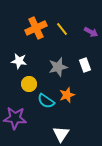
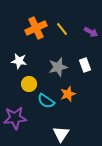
orange star: moved 1 px right, 1 px up
purple star: rotated 10 degrees counterclockwise
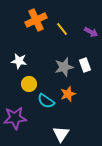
orange cross: moved 8 px up
gray star: moved 6 px right
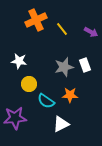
orange star: moved 2 px right, 1 px down; rotated 21 degrees clockwise
white triangle: moved 10 px up; rotated 30 degrees clockwise
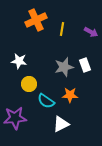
yellow line: rotated 48 degrees clockwise
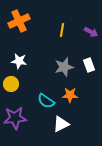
orange cross: moved 17 px left, 1 px down
yellow line: moved 1 px down
white rectangle: moved 4 px right
yellow circle: moved 18 px left
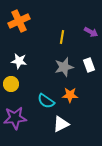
yellow line: moved 7 px down
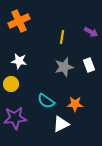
orange star: moved 5 px right, 9 px down
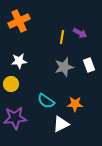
purple arrow: moved 11 px left, 1 px down
white star: rotated 14 degrees counterclockwise
